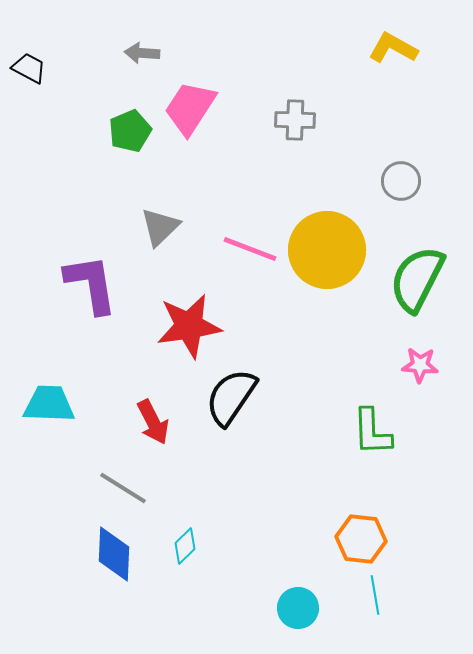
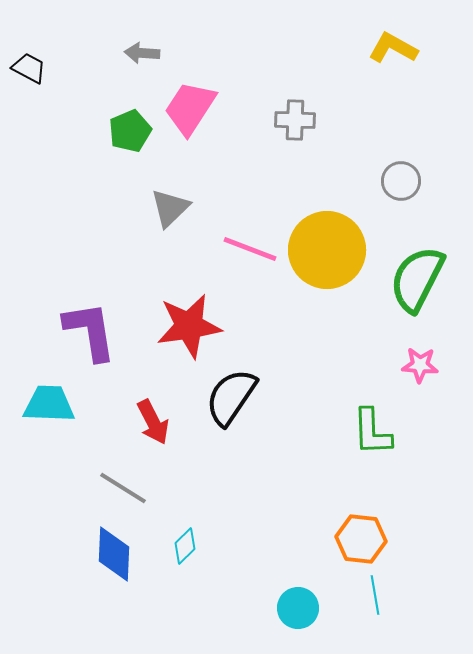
gray triangle: moved 10 px right, 19 px up
purple L-shape: moved 1 px left, 47 px down
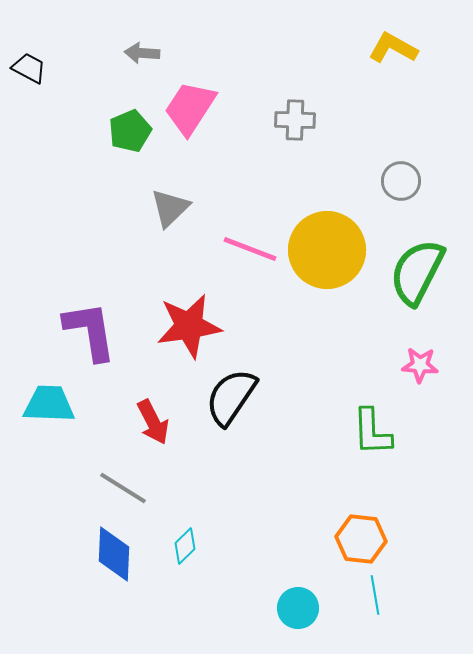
green semicircle: moved 7 px up
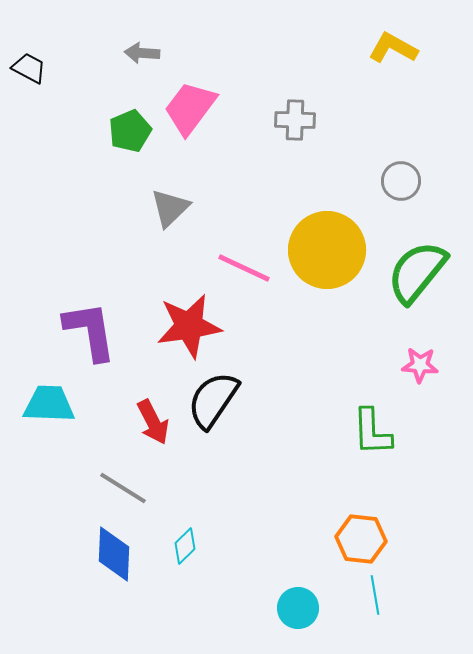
pink trapezoid: rotated 4 degrees clockwise
pink line: moved 6 px left, 19 px down; rotated 4 degrees clockwise
green semicircle: rotated 12 degrees clockwise
black semicircle: moved 18 px left, 3 px down
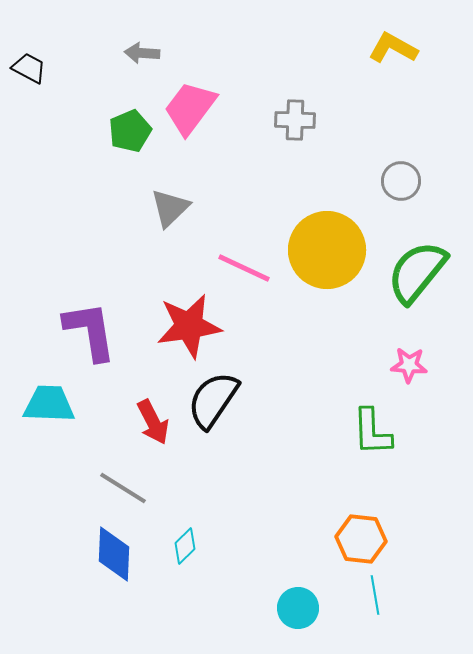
pink star: moved 11 px left
